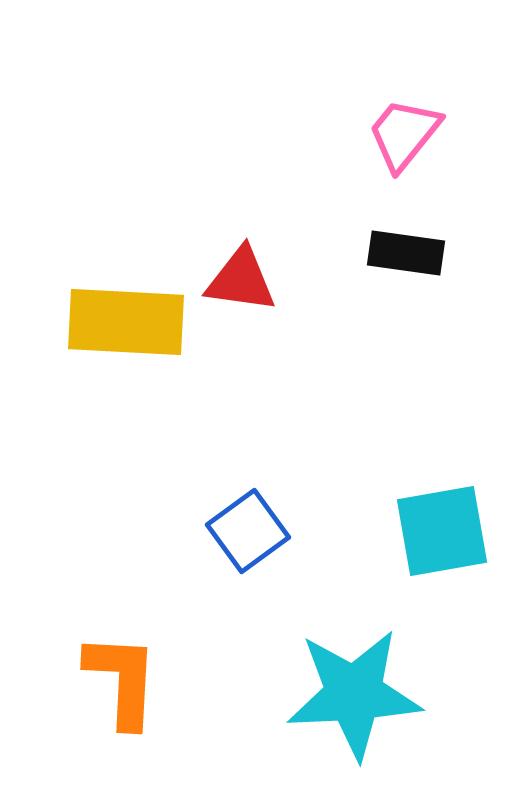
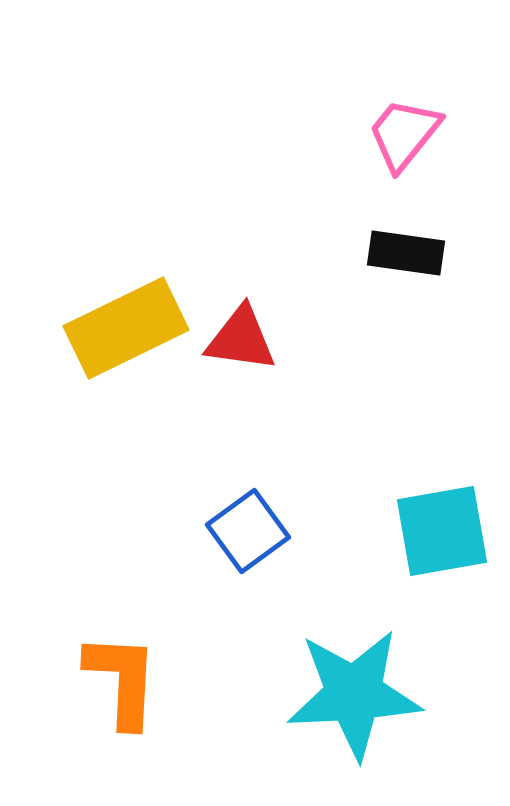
red triangle: moved 59 px down
yellow rectangle: moved 6 px down; rotated 29 degrees counterclockwise
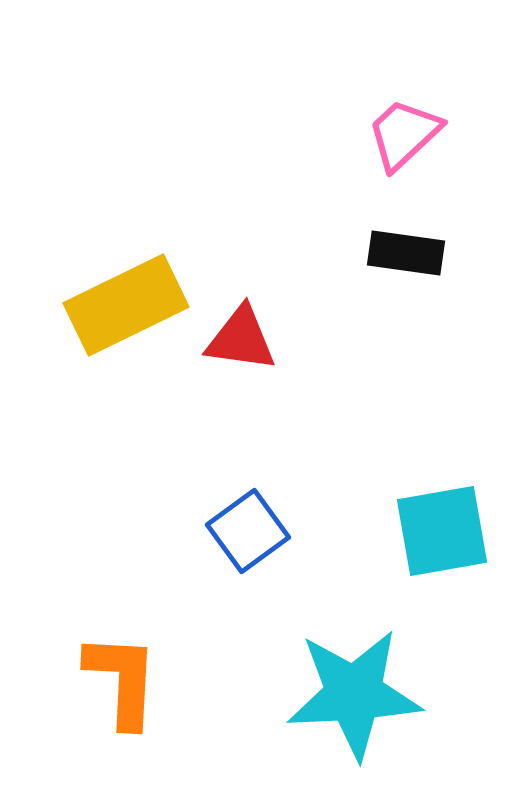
pink trapezoid: rotated 8 degrees clockwise
yellow rectangle: moved 23 px up
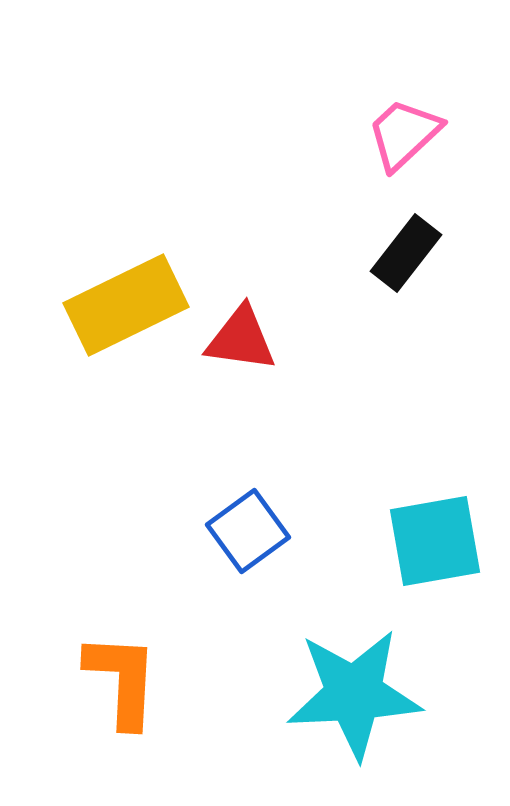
black rectangle: rotated 60 degrees counterclockwise
cyan square: moved 7 px left, 10 px down
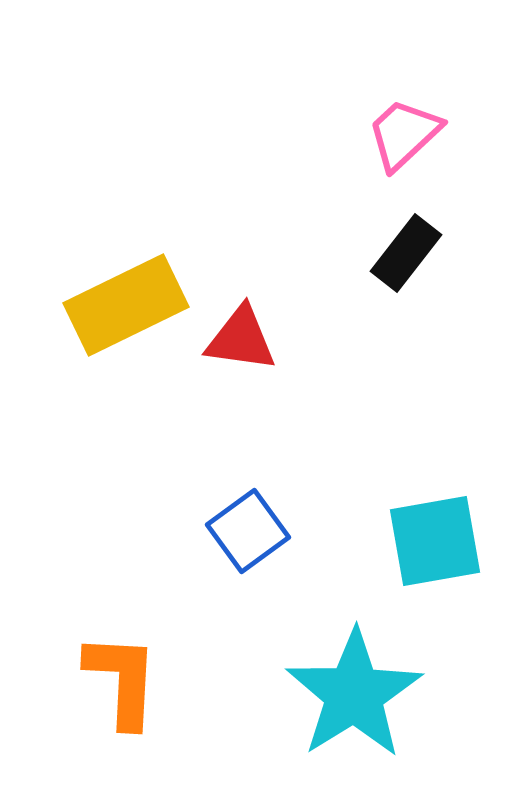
cyan star: rotated 29 degrees counterclockwise
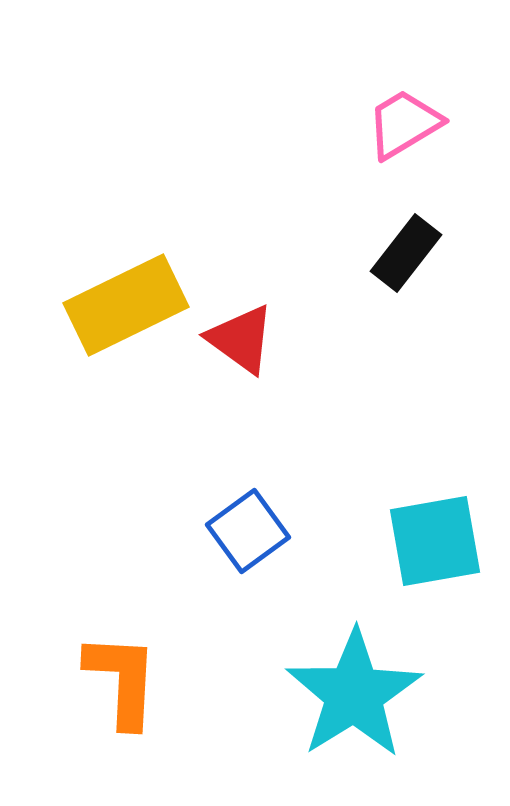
pink trapezoid: moved 10 px up; rotated 12 degrees clockwise
red triangle: rotated 28 degrees clockwise
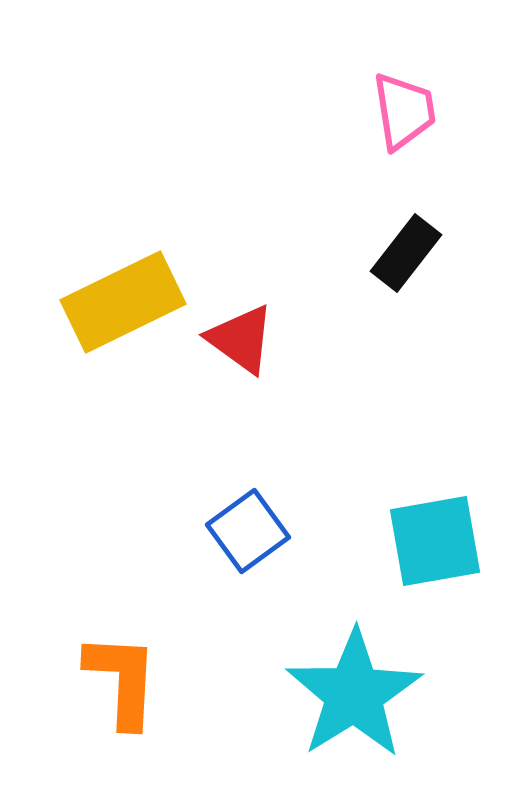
pink trapezoid: moved 13 px up; rotated 112 degrees clockwise
yellow rectangle: moved 3 px left, 3 px up
